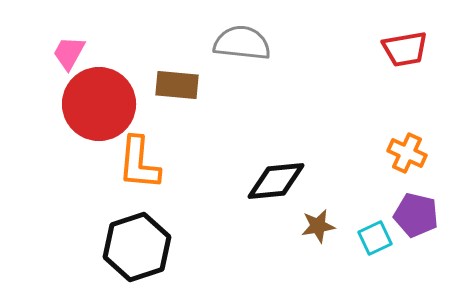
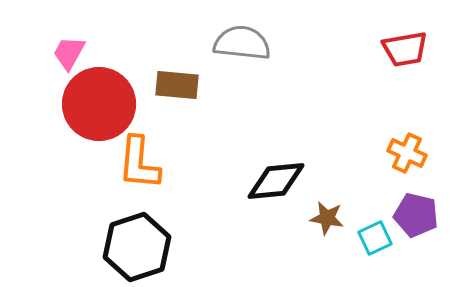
brown star: moved 9 px right, 8 px up; rotated 20 degrees clockwise
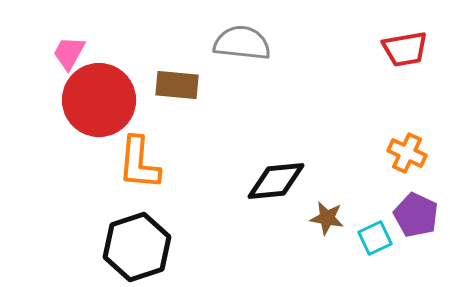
red circle: moved 4 px up
purple pentagon: rotated 12 degrees clockwise
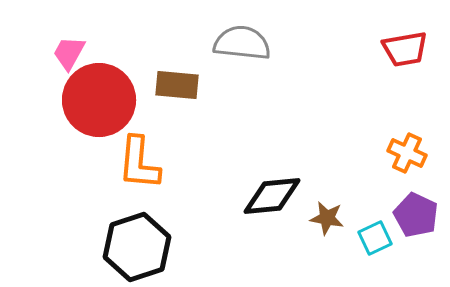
black diamond: moved 4 px left, 15 px down
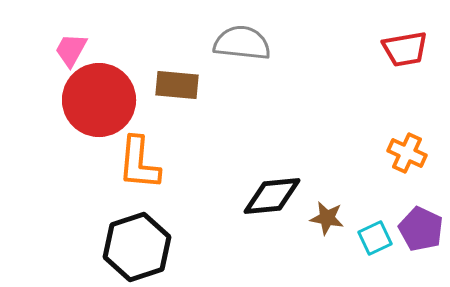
pink trapezoid: moved 2 px right, 3 px up
purple pentagon: moved 5 px right, 14 px down
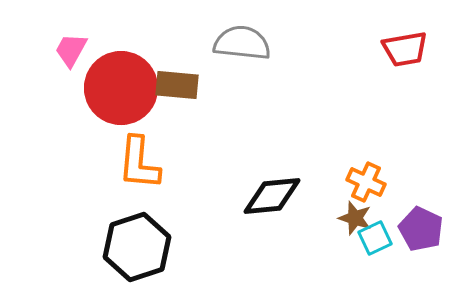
red circle: moved 22 px right, 12 px up
orange cross: moved 41 px left, 29 px down
brown star: moved 28 px right; rotated 8 degrees clockwise
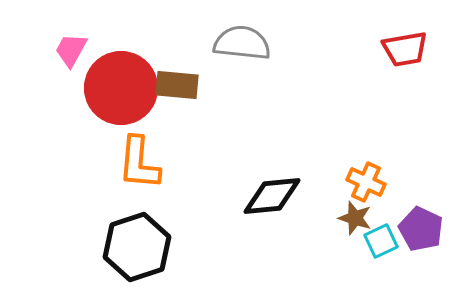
cyan square: moved 6 px right, 3 px down
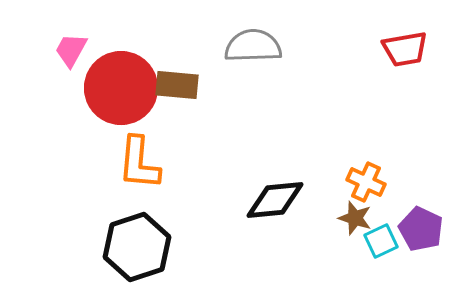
gray semicircle: moved 11 px right, 3 px down; rotated 8 degrees counterclockwise
black diamond: moved 3 px right, 4 px down
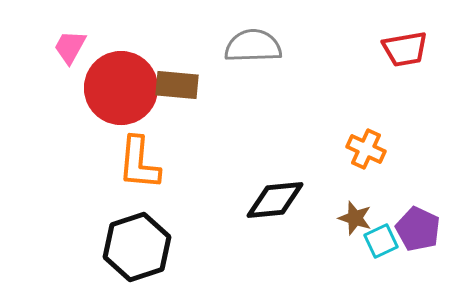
pink trapezoid: moved 1 px left, 3 px up
orange cross: moved 33 px up
purple pentagon: moved 3 px left
